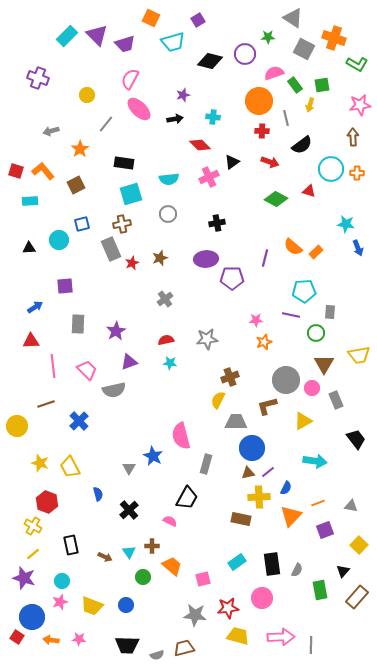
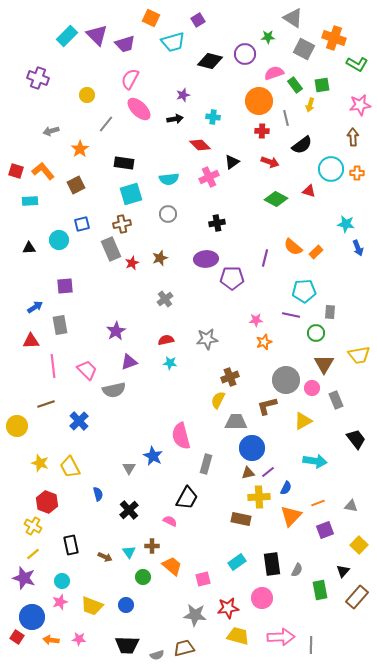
gray rectangle at (78, 324): moved 18 px left, 1 px down; rotated 12 degrees counterclockwise
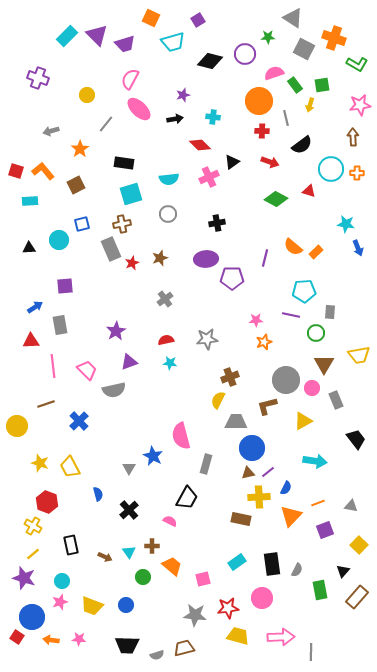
gray line at (311, 645): moved 7 px down
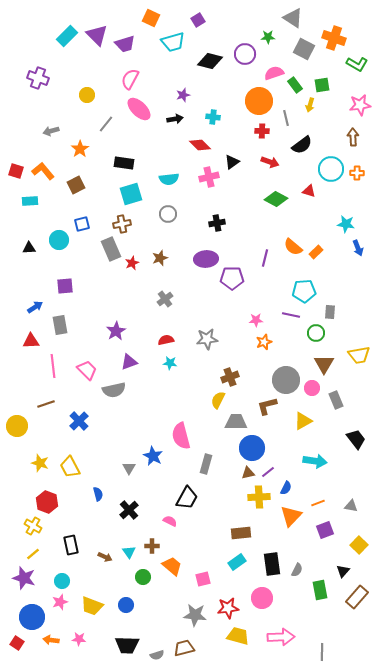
pink cross at (209, 177): rotated 12 degrees clockwise
brown rectangle at (241, 519): moved 14 px down; rotated 18 degrees counterclockwise
red square at (17, 637): moved 6 px down
gray line at (311, 652): moved 11 px right
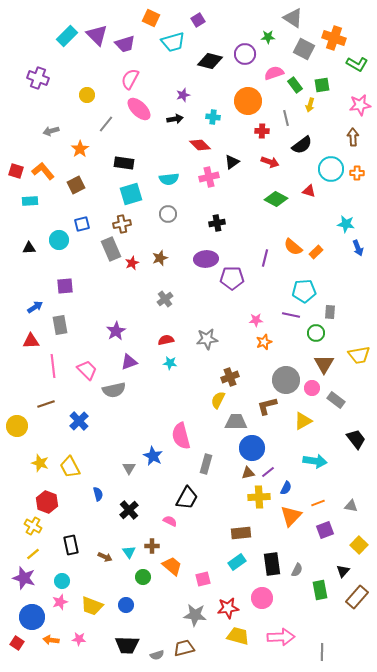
orange circle at (259, 101): moved 11 px left
gray rectangle at (336, 400): rotated 30 degrees counterclockwise
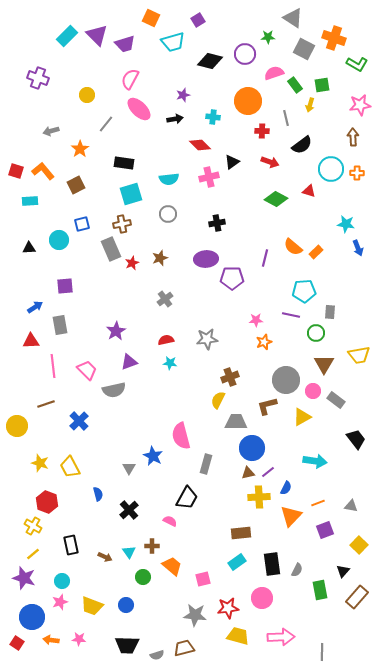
pink circle at (312, 388): moved 1 px right, 3 px down
yellow triangle at (303, 421): moved 1 px left, 4 px up
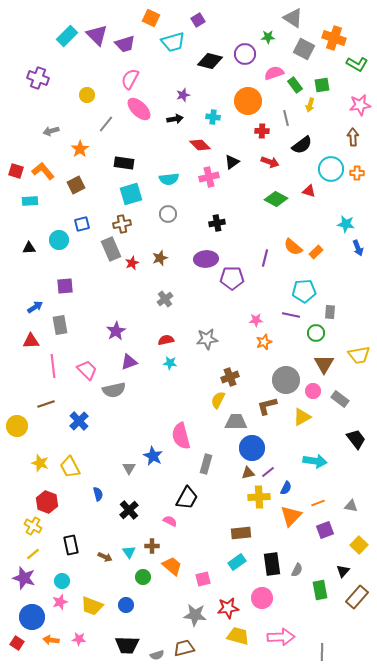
gray rectangle at (336, 400): moved 4 px right, 1 px up
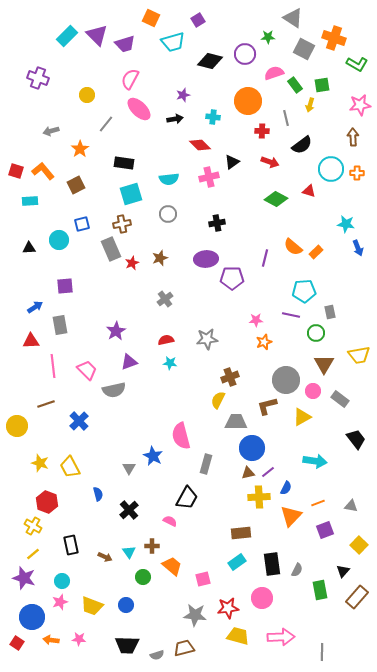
gray rectangle at (330, 312): rotated 16 degrees counterclockwise
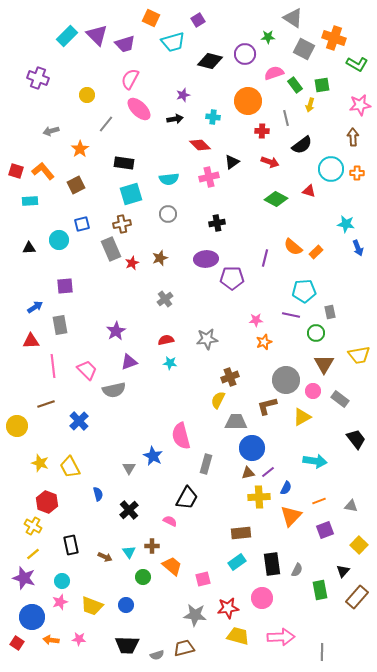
orange line at (318, 503): moved 1 px right, 2 px up
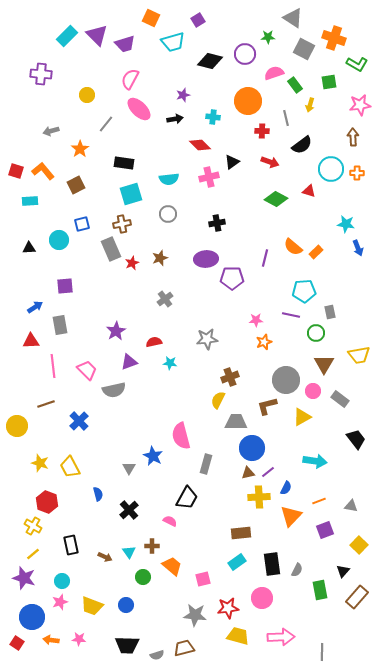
purple cross at (38, 78): moved 3 px right, 4 px up; rotated 15 degrees counterclockwise
green square at (322, 85): moved 7 px right, 3 px up
red semicircle at (166, 340): moved 12 px left, 2 px down
